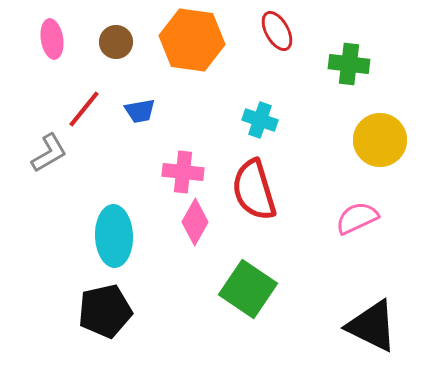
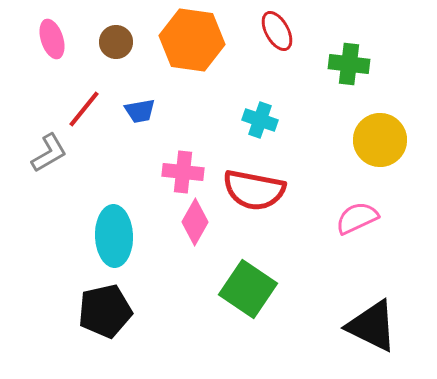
pink ellipse: rotated 9 degrees counterclockwise
red semicircle: rotated 62 degrees counterclockwise
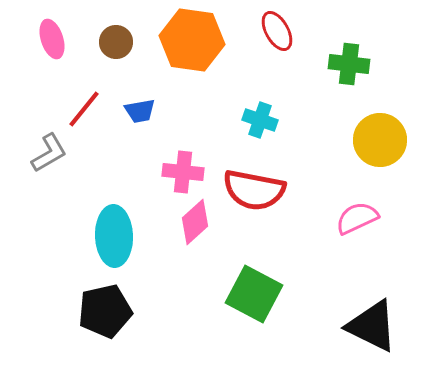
pink diamond: rotated 18 degrees clockwise
green square: moved 6 px right, 5 px down; rotated 6 degrees counterclockwise
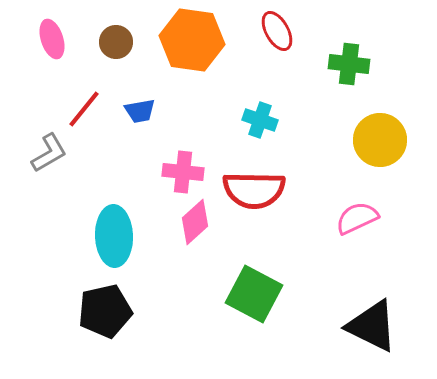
red semicircle: rotated 10 degrees counterclockwise
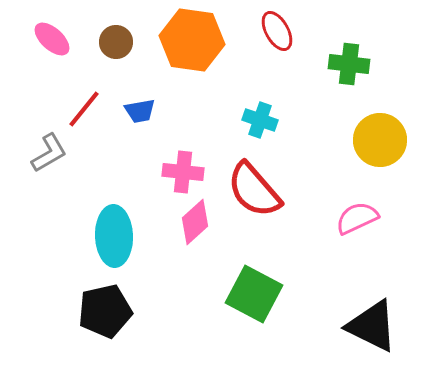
pink ellipse: rotated 30 degrees counterclockwise
red semicircle: rotated 48 degrees clockwise
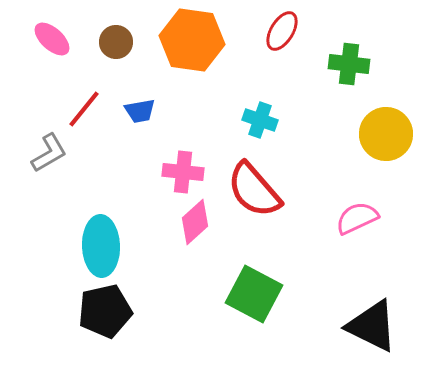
red ellipse: moved 5 px right; rotated 60 degrees clockwise
yellow circle: moved 6 px right, 6 px up
cyan ellipse: moved 13 px left, 10 px down
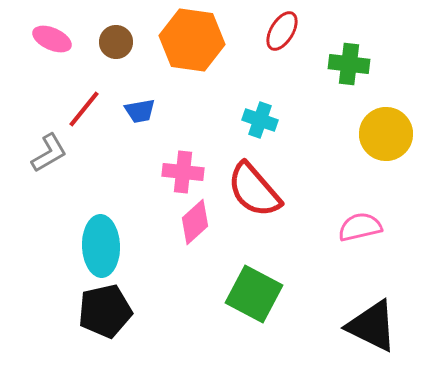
pink ellipse: rotated 18 degrees counterclockwise
pink semicircle: moved 3 px right, 9 px down; rotated 12 degrees clockwise
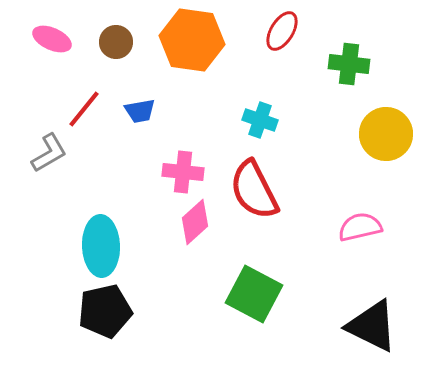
red semicircle: rotated 14 degrees clockwise
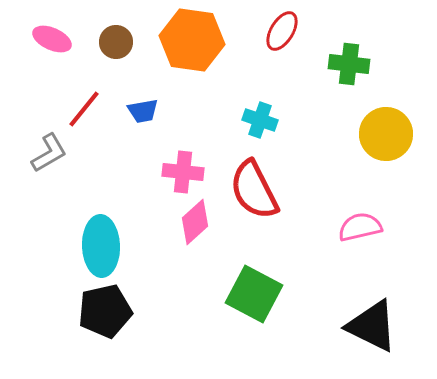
blue trapezoid: moved 3 px right
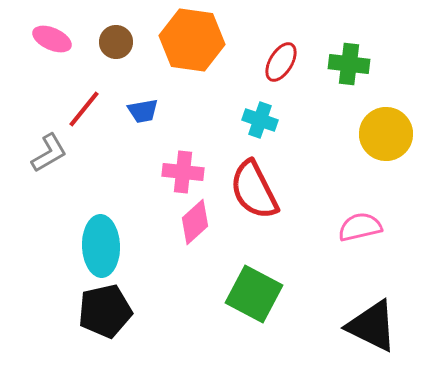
red ellipse: moved 1 px left, 31 px down
